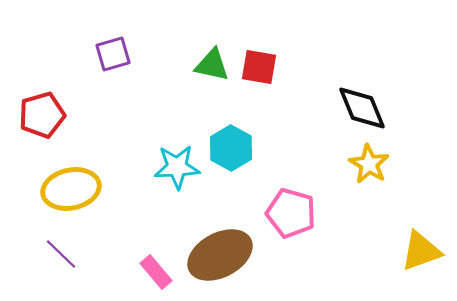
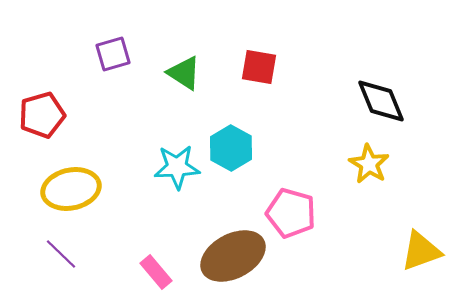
green triangle: moved 28 px left, 8 px down; rotated 21 degrees clockwise
black diamond: moved 19 px right, 7 px up
brown ellipse: moved 13 px right, 1 px down
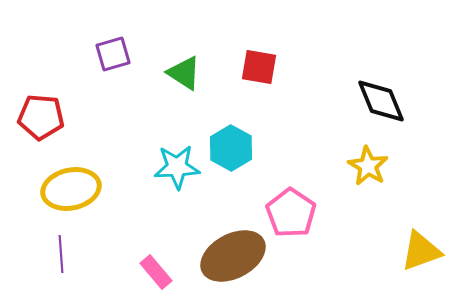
red pentagon: moved 1 px left, 2 px down; rotated 21 degrees clockwise
yellow star: moved 1 px left, 2 px down
pink pentagon: rotated 18 degrees clockwise
purple line: rotated 42 degrees clockwise
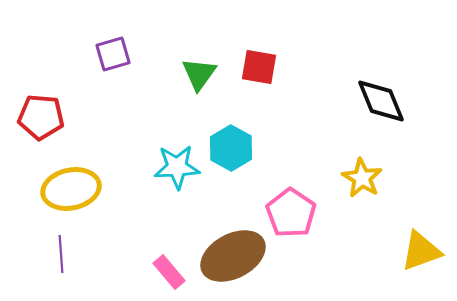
green triangle: moved 15 px right, 1 px down; rotated 33 degrees clockwise
yellow star: moved 6 px left, 12 px down
pink rectangle: moved 13 px right
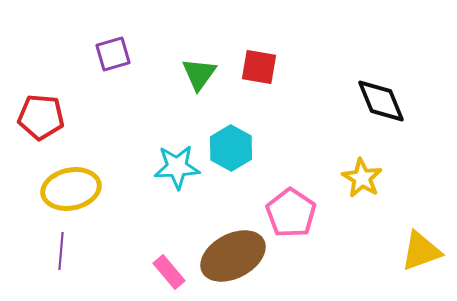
purple line: moved 3 px up; rotated 9 degrees clockwise
